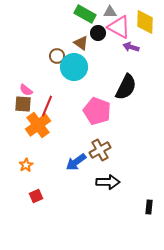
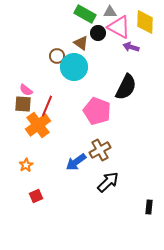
black arrow: rotated 45 degrees counterclockwise
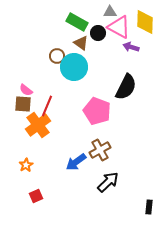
green rectangle: moved 8 px left, 8 px down
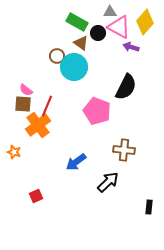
yellow diamond: rotated 40 degrees clockwise
brown cross: moved 24 px right; rotated 35 degrees clockwise
orange star: moved 12 px left, 13 px up; rotated 24 degrees counterclockwise
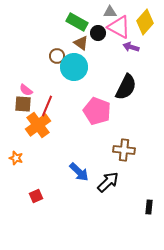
orange star: moved 2 px right, 6 px down
blue arrow: moved 3 px right, 10 px down; rotated 100 degrees counterclockwise
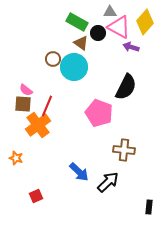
brown circle: moved 4 px left, 3 px down
pink pentagon: moved 2 px right, 2 px down
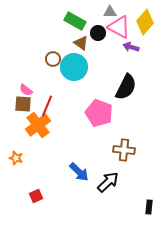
green rectangle: moved 2 px left, 1 px up
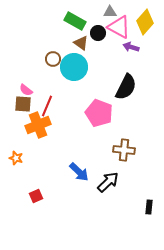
orange cross: rotated 15 degrees clockwise
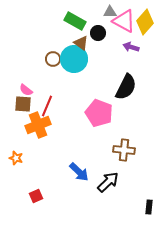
pink triangle: moved 5 px right, 6 px up
cyan circle: moved 8 px up
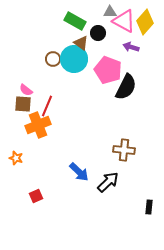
pink pentagon: moved 9 px right, 43 px up
